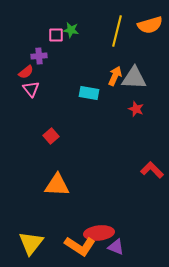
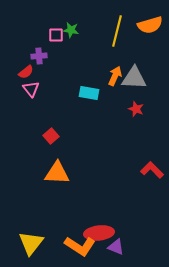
orange triangle: moved 12 px up
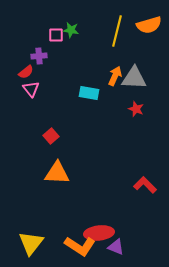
orange semicircle: moved 1 px left
red L-shape: moved 7 px left, 15 px down
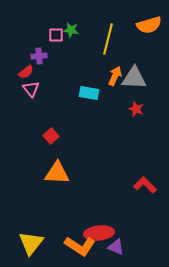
yellow line: moved 9 px left, 8 px down
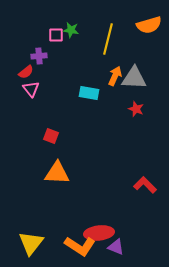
red square: rotated 28 degrees counterclockwise
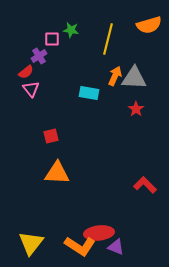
pink square: moved 4 px left, 4 px down
purple cross: rotated 28 degrees counterclockwise
red star: rotated 14 degrees clockwise
red square: rotated 35 degrees counterclockwise
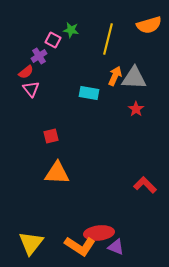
pink square: moved 1 px right, 1 px down; rotated 28 degrees clockwise
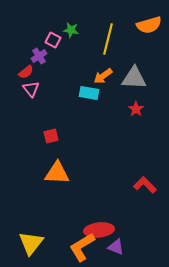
orange arrow: moved 12 px left; rotated 150 degrees counterclockwise
red ellipse: moved 3 px up
orange L-shape: moved 2 px right, 1 px down; rotated 116 degrees clockwise
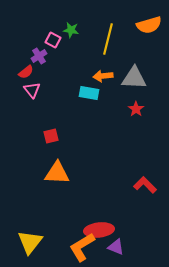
orange arrow: rotated 30 degrees clockwise
pink triangle: moved 1 px right, 1 px down
yellow triangle: moved 1 px left, 1 px up
